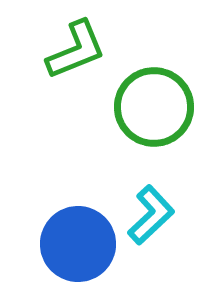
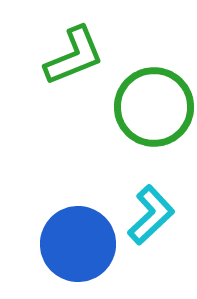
green L-shape: moved 2 px left, 6 px down
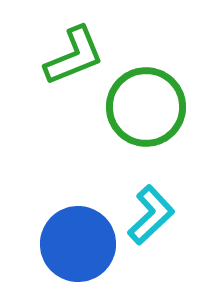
green circle: moved 8 px left
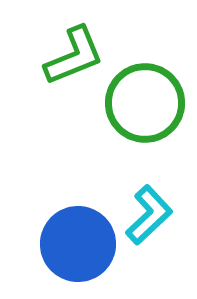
green circle: moved 1 px left, 4 px up
cyan L-shape: moved 2 px left
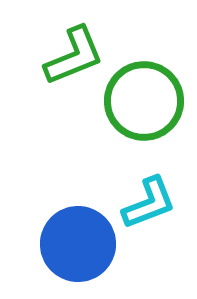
green circle: moved 1 px left, 2 px up
cyan L-shape: moved 12 px up; rotated 22 degrees clockwise
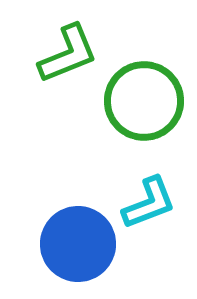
green L-shape: moved 6 px left, 2 px up
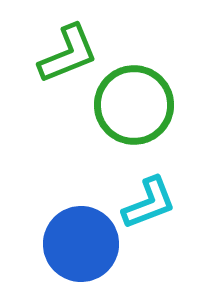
green circle: moved 10 px left, 4 px down
blue circle: moved 3 px right
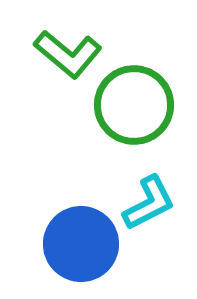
green L-shape: rotated 62 degrees clockwise
cyan L-shape: rotated 6 degrees counterclockwise
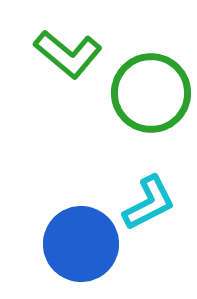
green circle: moved 17 px right, 12 px up
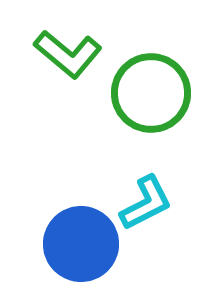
cyan L-shape: moved 3 px left
